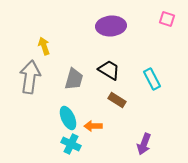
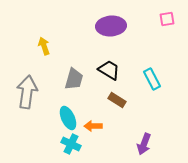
pink square: rotated 28 degrees counterclockwise
gray arrow: moved 3 px left, 15 px down
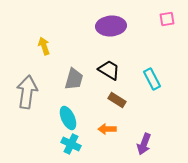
orange arrow: moved 14 px right, 3 px down
